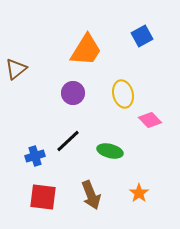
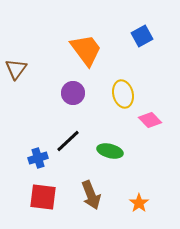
orange trapezoid: rotated 69 degrees counterclockwise
brown triangle: rotated 15 degrees counterclockwise
blue cross: moved 3 px right, 2 px down
orange star: moved 10 px down
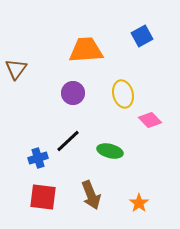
orange trapezoid: rotated 57 degrees counterclockwise
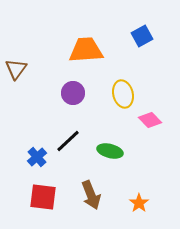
blue cross: moved 1 px left, 1 px up; rotated 24 degrees counterclockwise
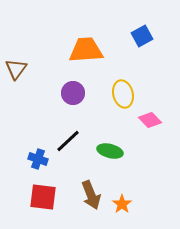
blue cross: moved 1 px right, 2 px down; rotated 30 degrees counterclockwise
orange star: moved 17 px left, 1 px down
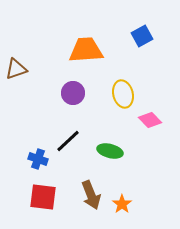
brown triangle: rotated 35 degrees clockwise
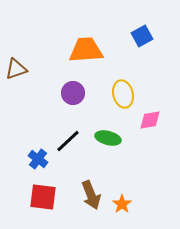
pink diamond: rotated 55 degrees counterclockwise
green ellipse: moved 2 px left, 13 px up
blue cross: rotated 18 degrees clockwise
